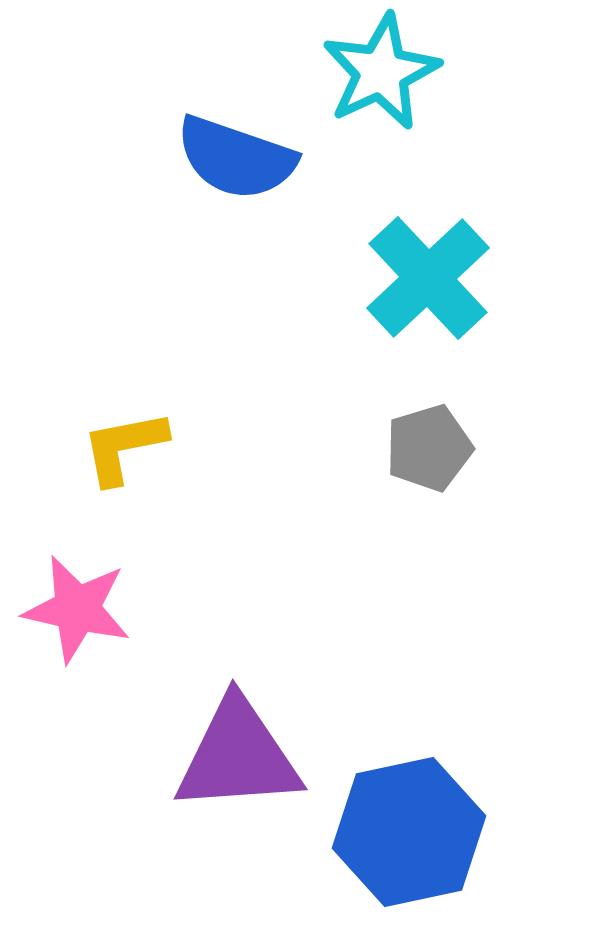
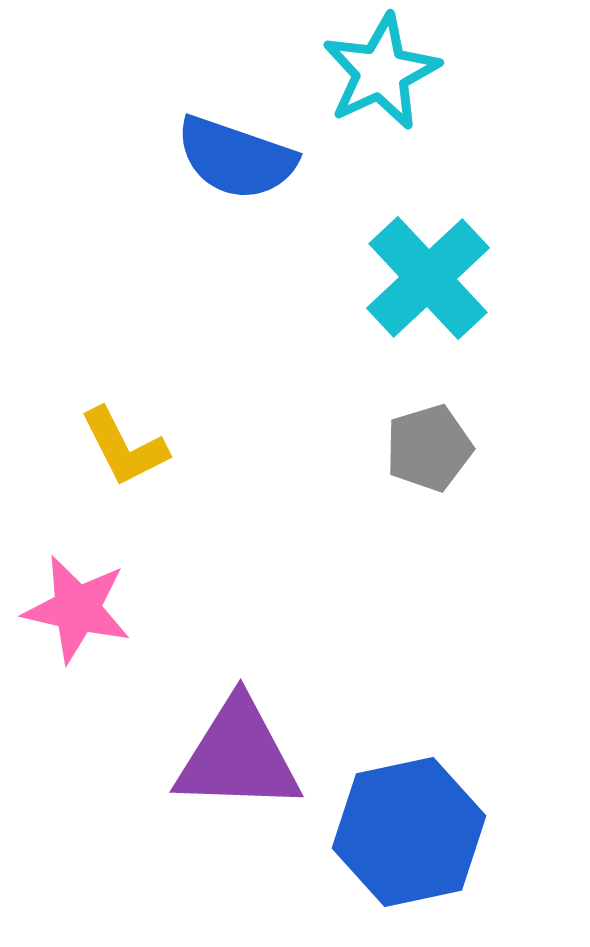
yellow L-shape: rotated 106 degrees counterclockwise
purple triangle: rotated 6 degrees clockwise
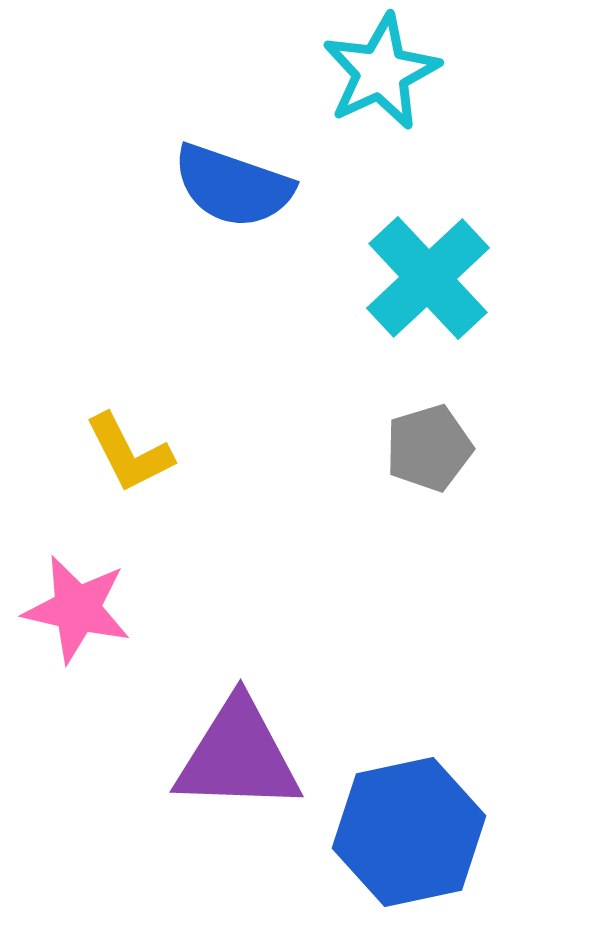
blue semicircle: moved 3 px left, 28 px down
yellow L-shape: moved 5 px right, 6 px down
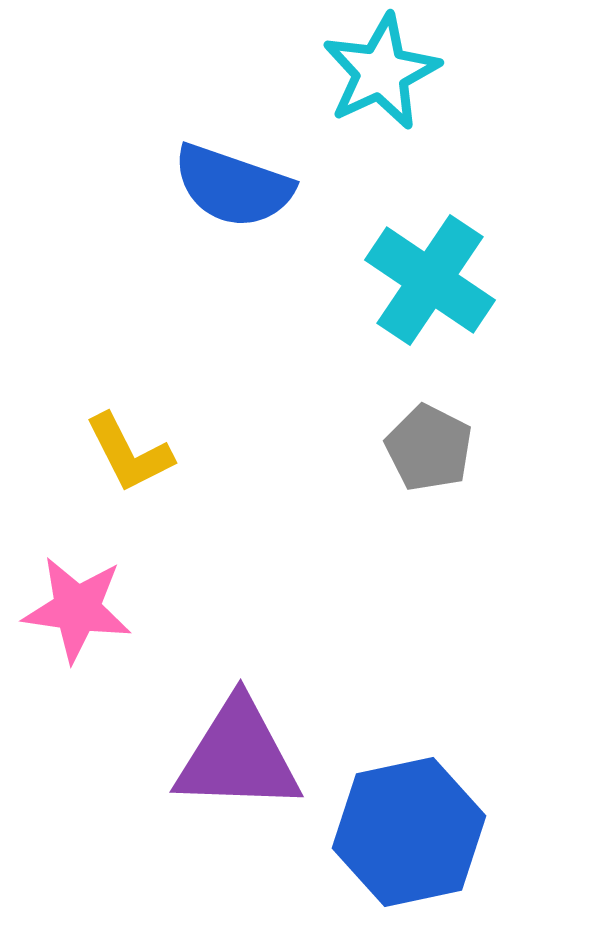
cyan cross: moved 2 px right, 2 px down; rotated 13 degrees counterclockwise
gray pentagon: rotated 28 degrees counterclockwise
pink star: rotated 5 degrees counterclockwise
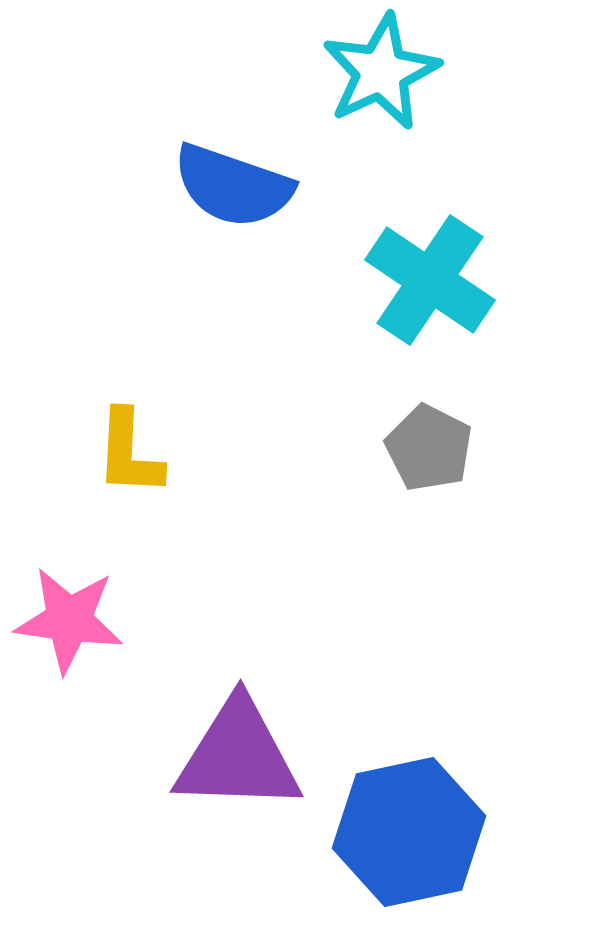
yellow L-shape: rotated 30 degrees clockwise
pink star: moved 8 px left, 11 px down
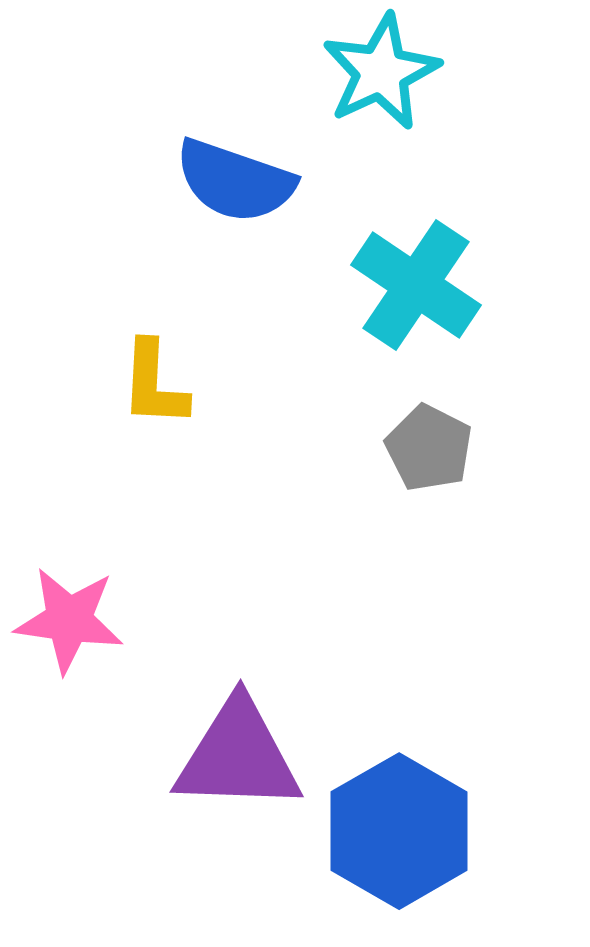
blue semicircle: moved 2 px right, 5 px up
cyan cross: moved 14 px left, 5 px down
yellow L-shape: moved 25 px right, 69 px up
blue hexagon: moved 10 px left, 1 px up; rotated 18 degrees counterclockwise
